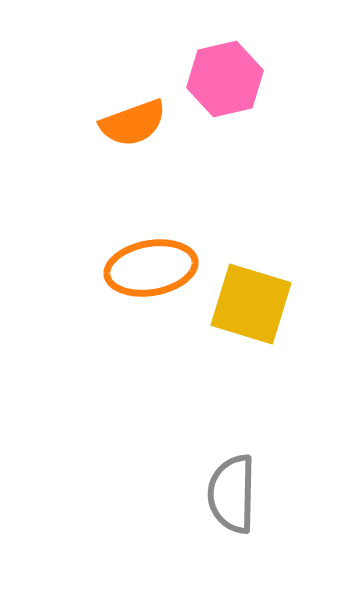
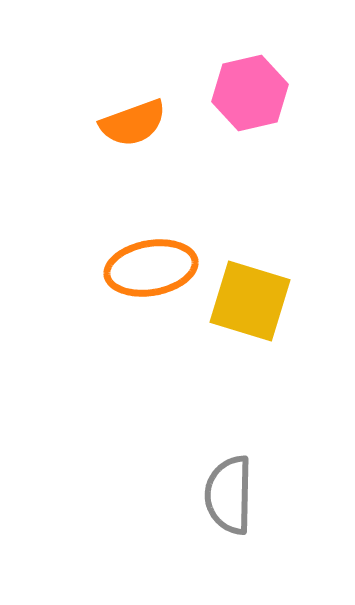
pink hexagon: moved 25 px right, 14 px down
yellow square: moved 1 px left, 3 px up
gray semicircle: moved 3 px left, 1 px down
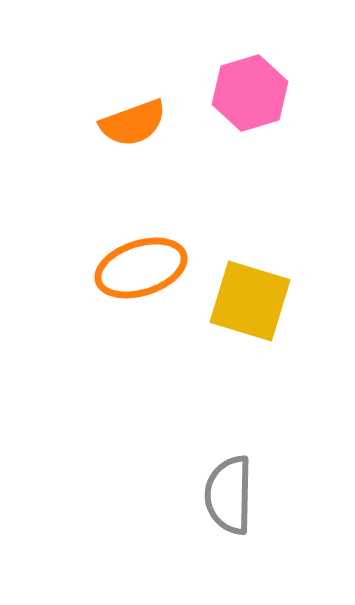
pink hexagon: rotated 4 degrees counterclockwise
orange ellipse: moved 10 px left; rotated 8 degrees counterclockwise
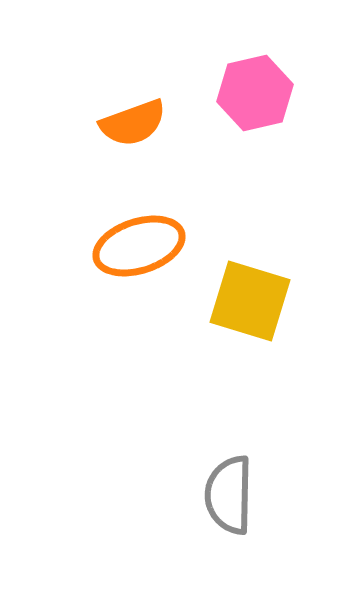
pink hexagon: moved 5 px right; rotated 4 degrees clockwise
orange ellipse: moved 2 px left, 22 px up
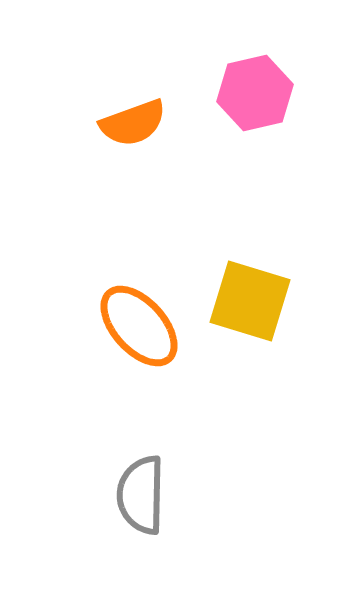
orange ellipse: moved 80 px down; rotated 66 degrees clockwise
gray semicircle: moved 88 px left
